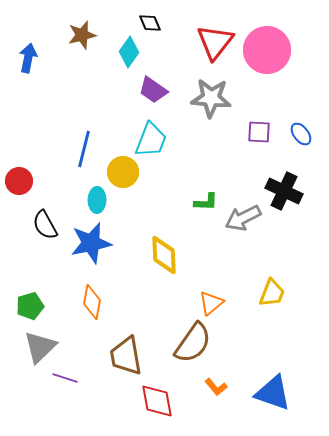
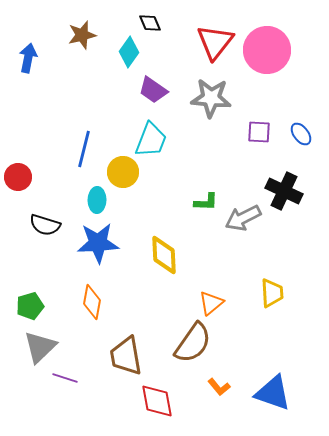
red circle: moved 1 px left, 4 px up
black semicircle: rotated 44 degrees counterclockwise
blue star: moved 7 px right; rotated 9 degrees clockwise
yellow trapezoid: rotated 24 degrees counterclockwise
orange L-shape: moved 3 px right
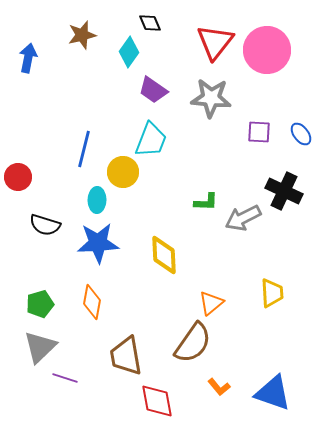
green pentagon: moved 10 px right, 2 px up
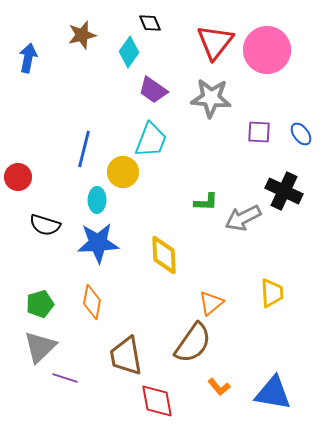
blue triangle: rotated 9 degrees counterclockwise
